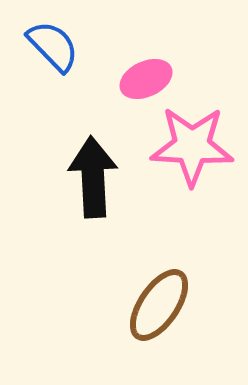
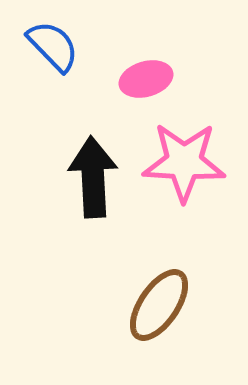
pink ellipse: rotated 9 degrees clockwise
pink star: moved 8 px left, 16 px down
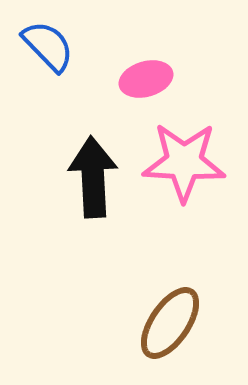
blue semicircle: moved 5 px left
brown ellipse: moved 11 px right, 18 px down
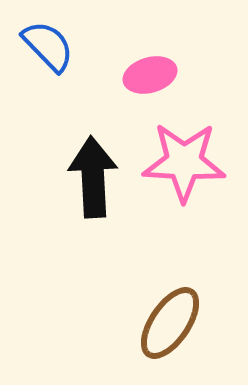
pink ellipse: moved 4 px right, 4 px up
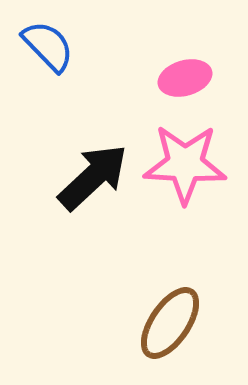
pink ellipse: moved 35 px right, 3 px down
pink star: moved 1 px right, 2 px down
black arrow: rotated 50 degrees clockwise
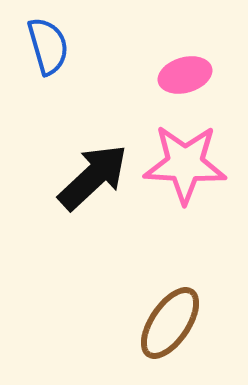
blue semicircle: rotated 28 degrees clockwise
pink ellipse: moved 3 px up
